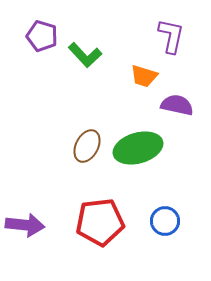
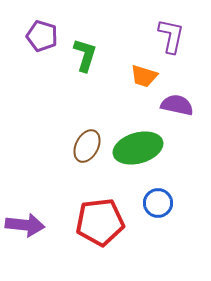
green L-shape: rotated 120 degrees counterclockwise
blue circle: moved 7 px left, 18 px up
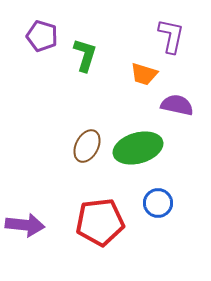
orange trapezoid: moved 2 px up
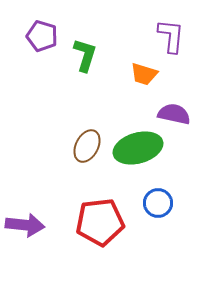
purple L-shape: rotated 6 degrees counterclockwise
purple semicircle: moved 3 px left, 9 px down
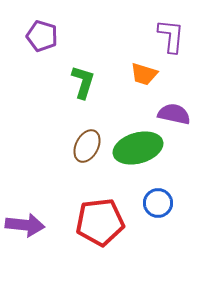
green L-shape: moved 2 px left, 27 px down
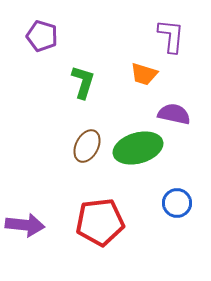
blue circle: moved 19 px right
